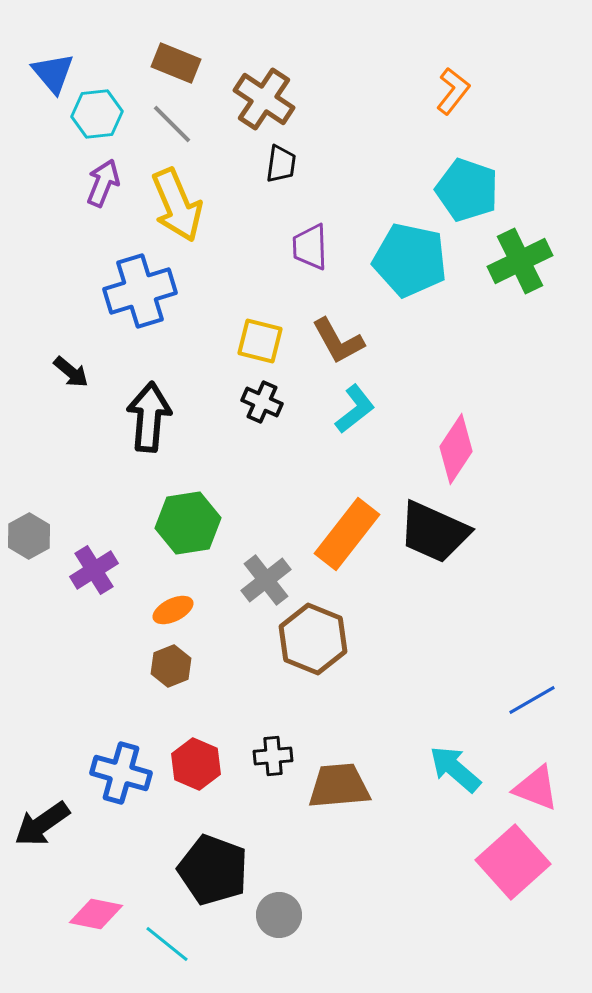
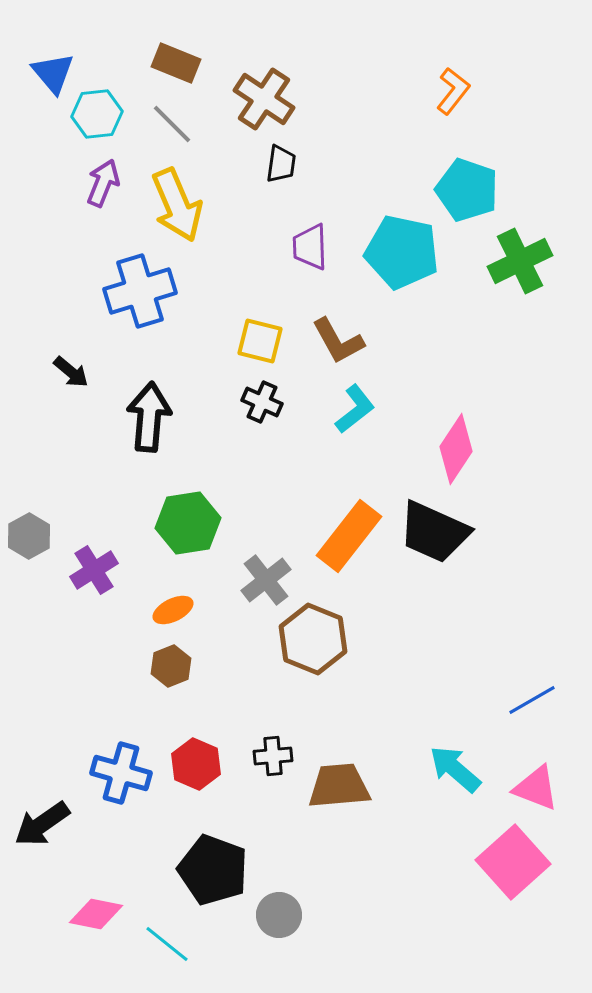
cyan pentagon at (410, 260): moved 8 px left, 8 px up
orange rectangle at (347, 534): moved 2 px right, 2 px down
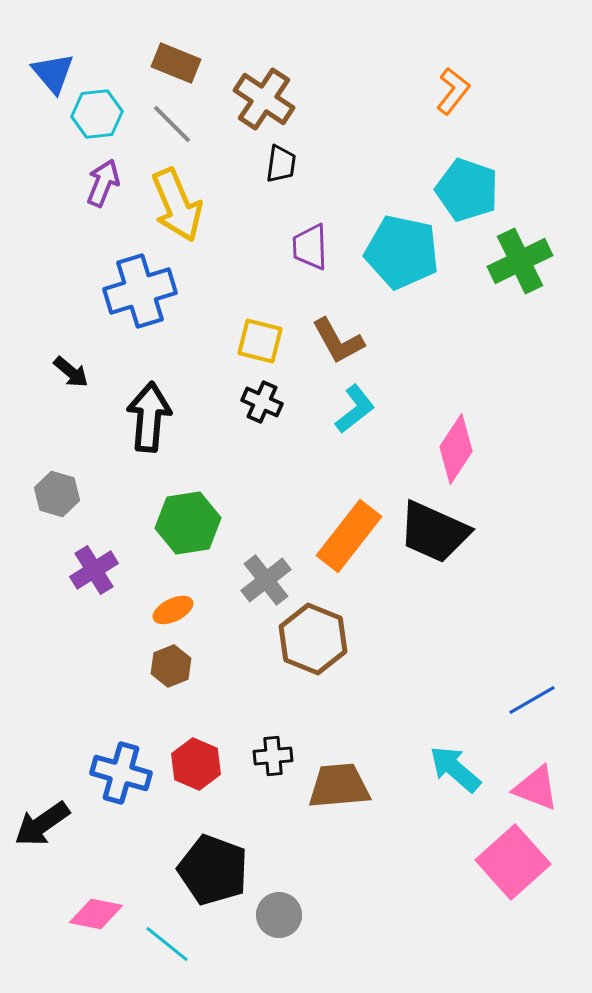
gray hexagon at (29, 536): moved 28 px right, 42 px up; rotated 15 degrees counterclockwise
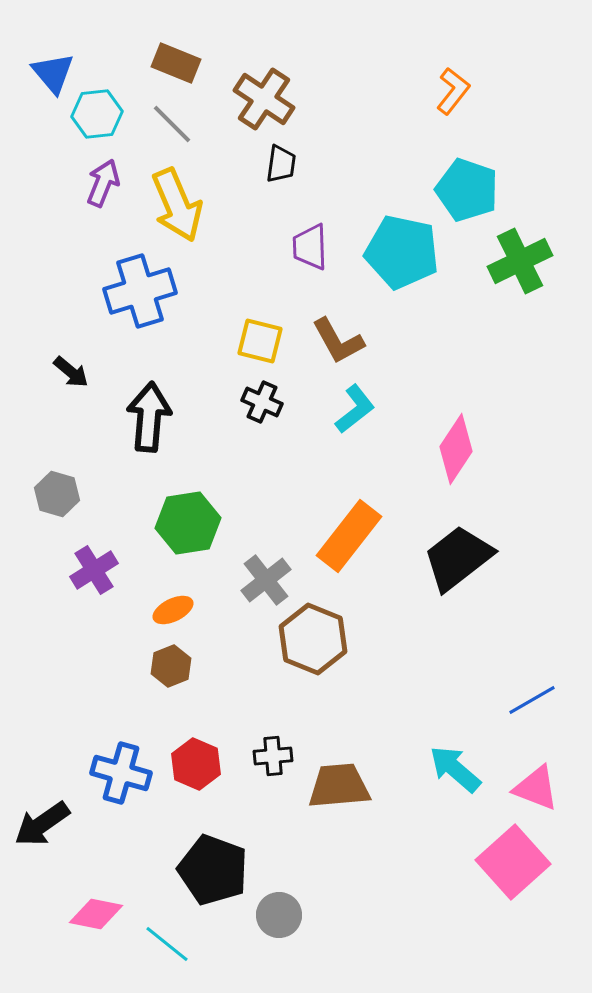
black trapezoid at (434, 532): moved 24 px right, 26 px down; rotated 118 degrees clockwise
